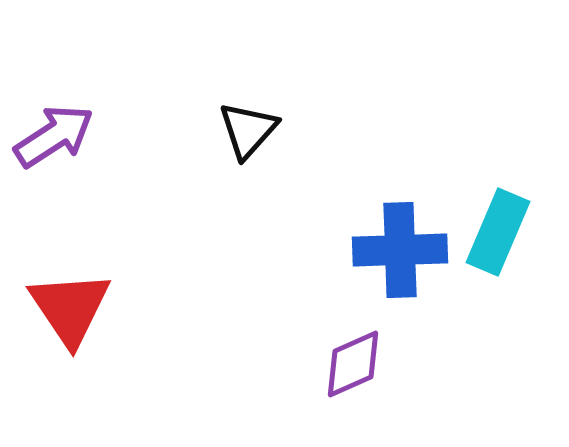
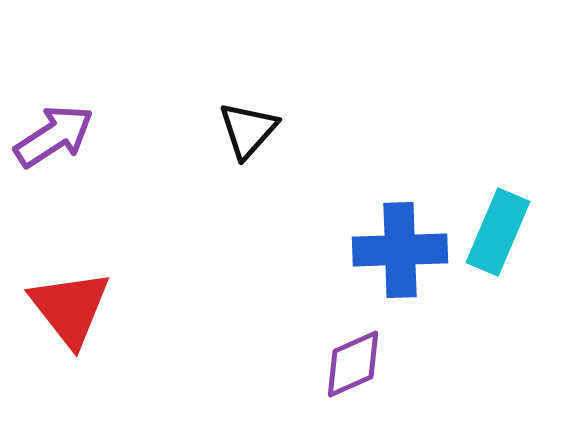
red triangle: rotated 4 degrees counterclockwise
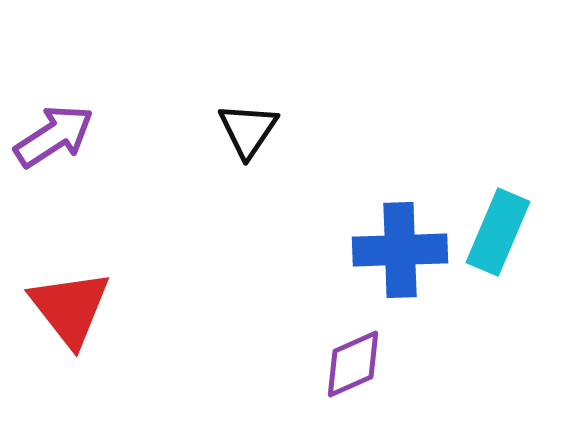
black triangle: rotated 8 degrees counterclockwise
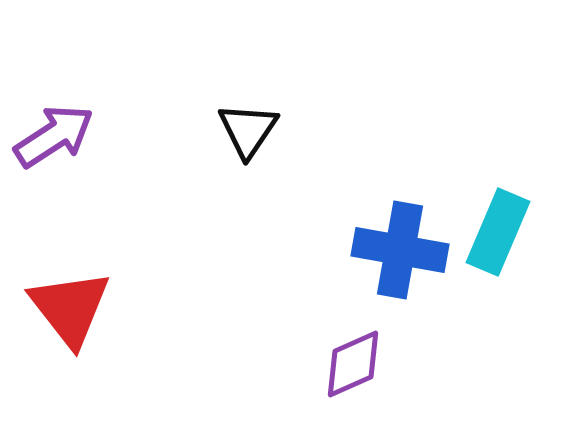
blue cross: rotated 12 degrees clockwise
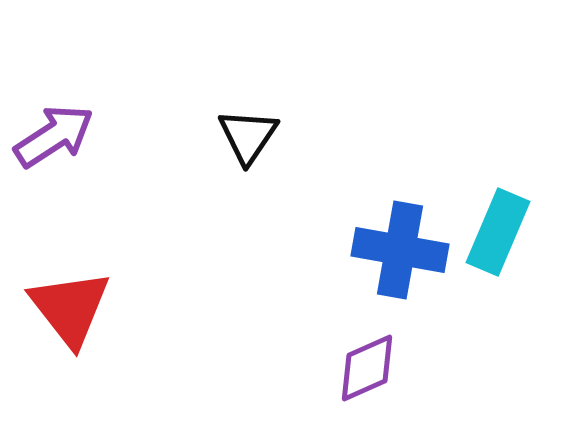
black triangle: moved 6 px down
purple diamond: moved 14 px right, 4 px down
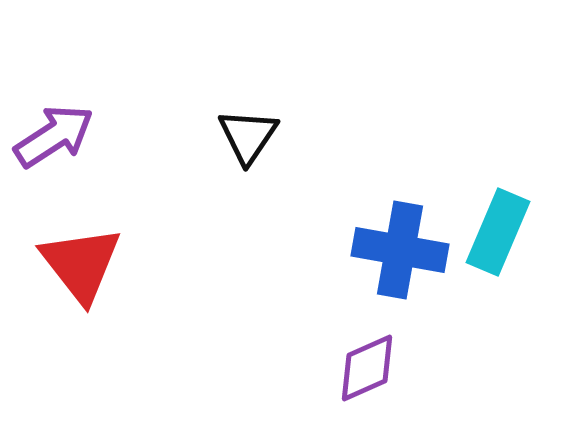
red triangle: moved 11 px right, 44 px up
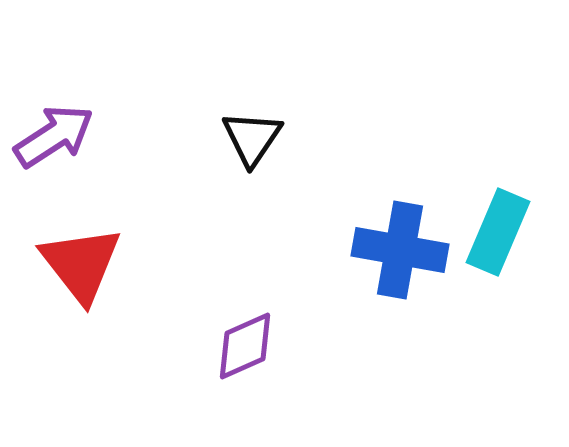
black triangle: moved 4 px right, 2 px down
purple diamond: moved 122 px left, 22 px up
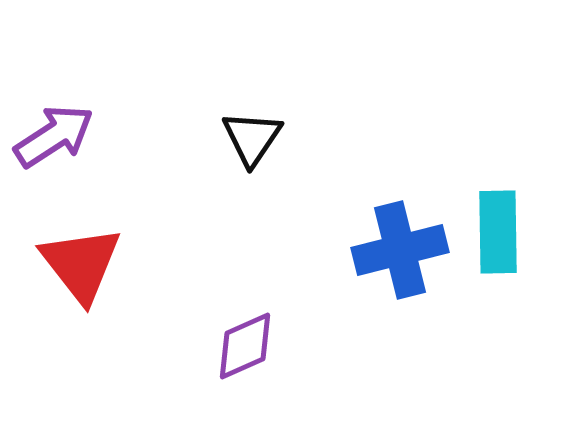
cyan rectangle: rotated 24 degrees counterclockwise
blue cross: rotated 24 degrees counterclockwise
